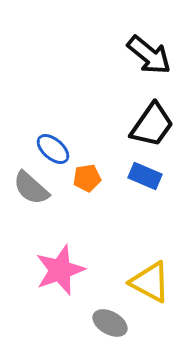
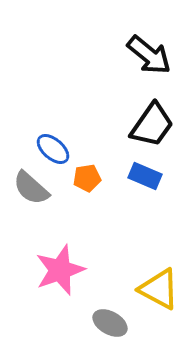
yellow triangle: moved 9 px right, 7 px down
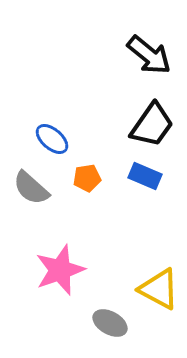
blue ellipse: moved 1 px left, 10 px up
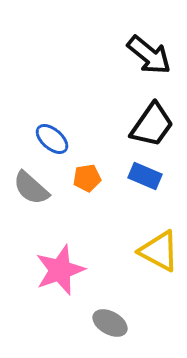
yellow triangle: moved 38 px up
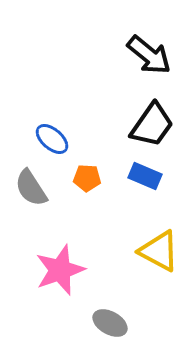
orange pentagon: rotated 12 degrees clockwise
gray semicircle: rotated 15 degrees clockwise
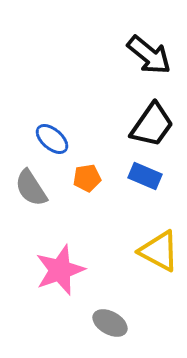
orange pentagon: rotated 12 degrees counterclockwise
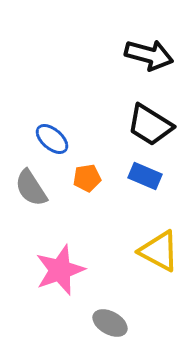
black arrow: rotated 24 degrees counterclockwise
black trapezoid: moved 2 px left; rotated 87 degrees clockwise
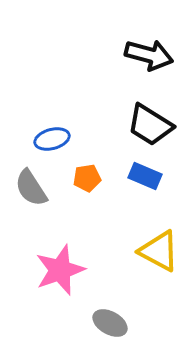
blue ellipse: rotated 56 degrees counterclockwise
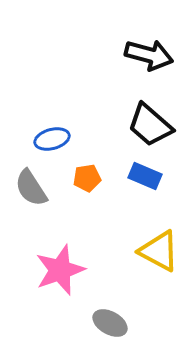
black trapezoid: rotated 9 degrees clockwise
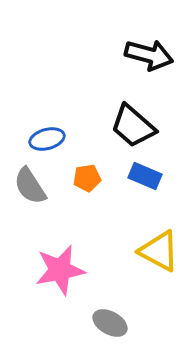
black trapezoid: moved 17 px left, 1 px down
blue ellipse: moved 5 px left
gray semicircle: moved 1 px left, 2 px up
pink star: rotated 9 degrees clockwise
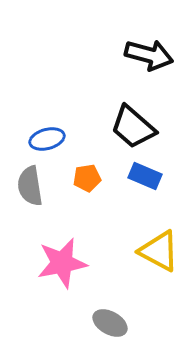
black trapezoid: moved 1 px down
gray semicircle: rotated 24 degrees clockwise
pink star: moved 2 px right, 7 px up
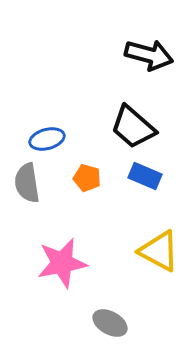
orange pentagon: rotated 24 degrees clockwise
gray semicircle: moved 3 px left, 3 px up
